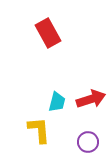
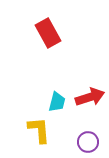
red arrow: moved 1 px left, 2 px up
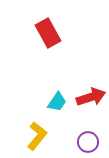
red arrow: moved 1 px right
cyan trapezoid: rotated 20 degrees clockwise
yellow L-shape: moved 2 px left, 6 px down; rotated 44 degrees clockwise
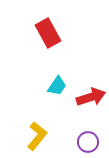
cyan trapezoid: moved 16 px up
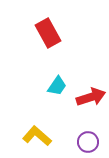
yellow L-shape: rotated 88 degrees counterclockwise
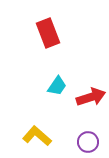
red rectangle: rotated 8 degrees clockwise
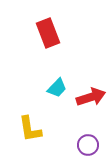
cyan trapezoid: moved 2 px down; rotated 10 degrees clockwise
yellow L-shape: moved 7 px left, 7 px up; rotated 140 degrees counterclockwise
purple circle: moved 3 px down
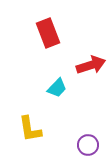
red arrow: moved 32 px up
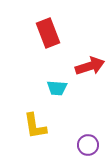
red arrow: moved 1 px left, 1 px down
cyan trapezoid: rotated 50 degrees clockwise
yellow L-shape: moved 5 px right, 3 px up
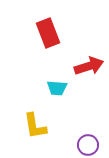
red arrow: moved 1 px left
